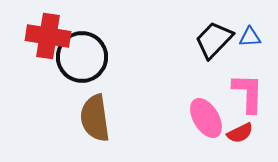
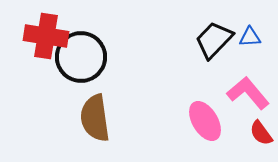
red cross: moved 2 px left
black circle: moved 1 px left
pink L-shape: rotated 42 degrees counterclockwise
pink ellipse: moved 1 px left, 3 px down
red semicircle: moved 21 px right; rotated 80 degrees clockwise
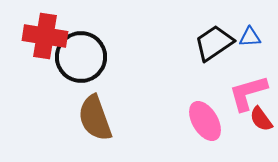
red cross: moved 1 px left
black trapezoid: moved 3 px down; rotated 12 degrees clockwise
pink L-shape: rotated 66 degrees counterclockwise
brown semicircle: rotated 12 degrees counterclockwise
red semicircle: moved 14 px up
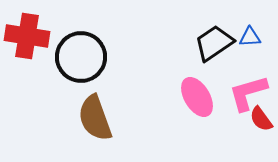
red cross: moved 18 px left
pink ellipse: moved 8 px left, 24 px up
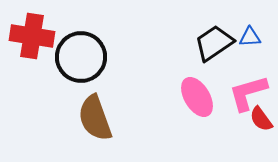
red cross: moved 5 px right
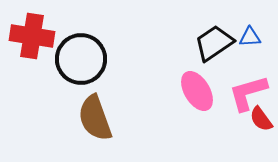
black circle: moved 2 px down
pink ellipse: moved 6 px up
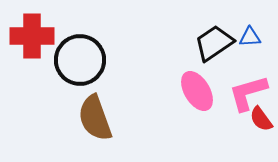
red cross: rotated 9 degrees counterclockwise
black circle: moved 1 px left, 1 px down
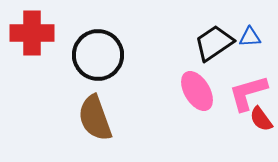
red cross: moved 3 px up
black circle: moved 18 px right, 5 px up
